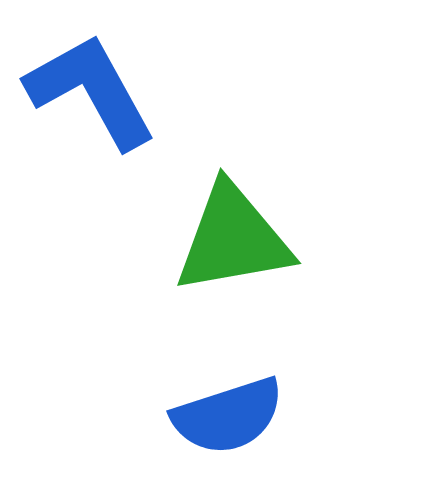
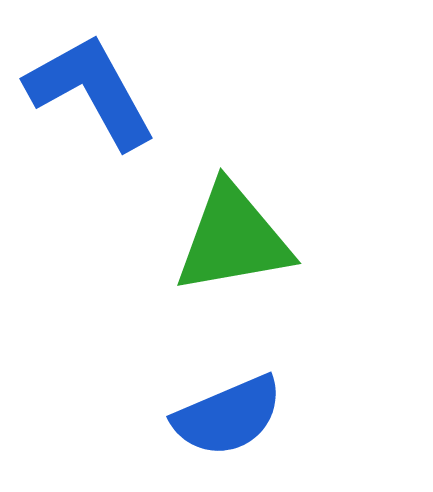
blue semicircle: rotated 5 degrees counterclockwise
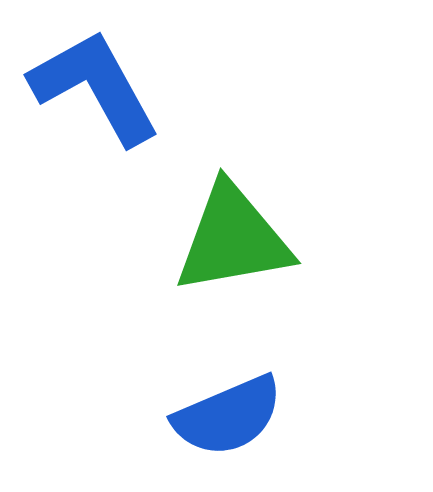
blue L-shape: moved 4 px right, 4 px up
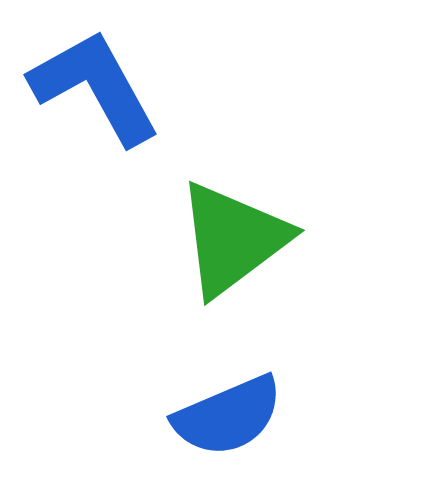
green triangle: rotated 27 degrees counterclockwise
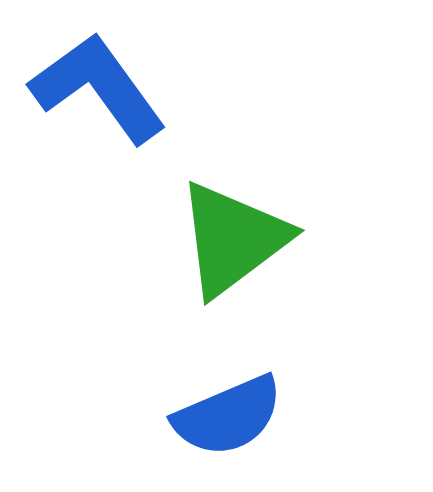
blue L-shape: moved 3 px right, 1 px down; rotated 7 degrees counterclockwise
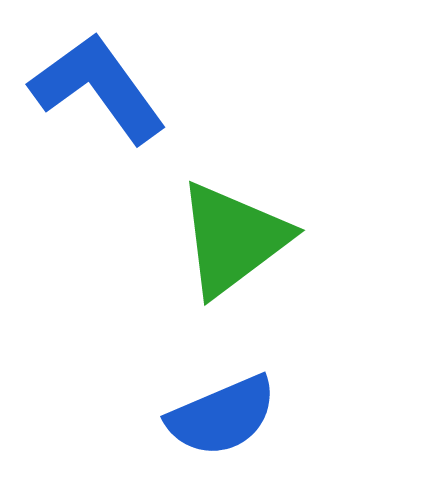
blue semicircle: moved 6 px left
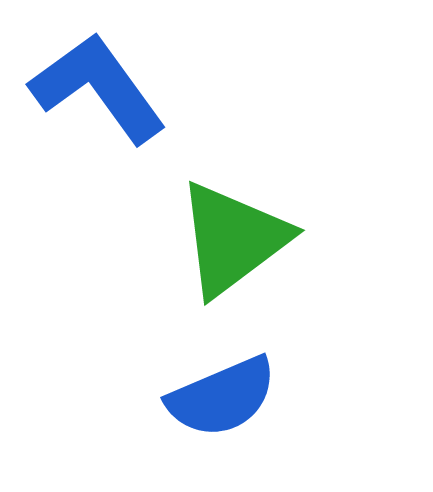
blue semicircle: moved 19 px up
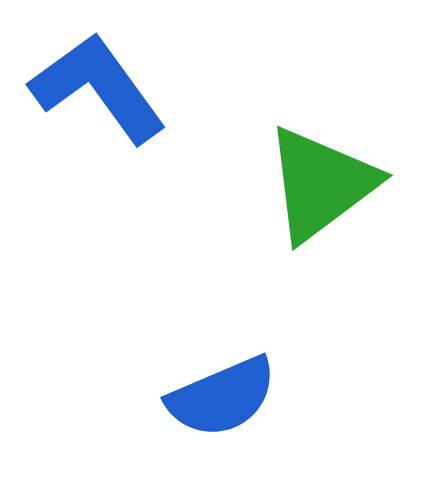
green triangle: moved 88 px right, 55 px up
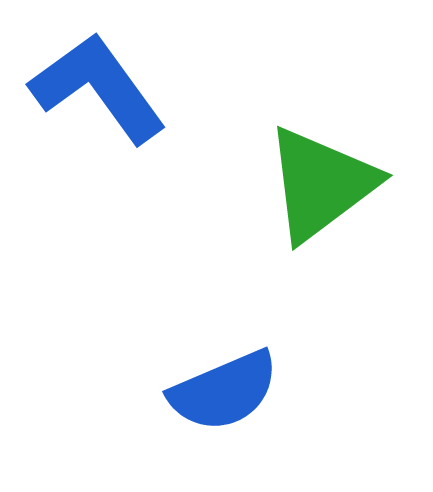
blue semicircle: moved 2 px right, 6 px up
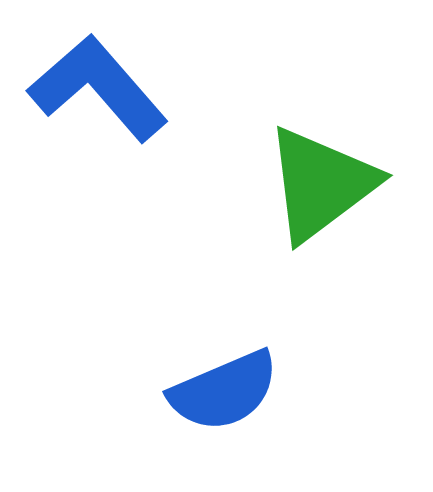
blue L-shape: rotated 5 degrees counterclockwise
